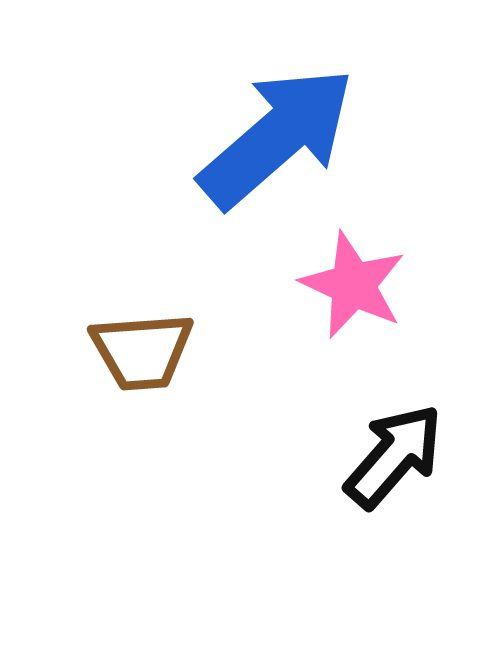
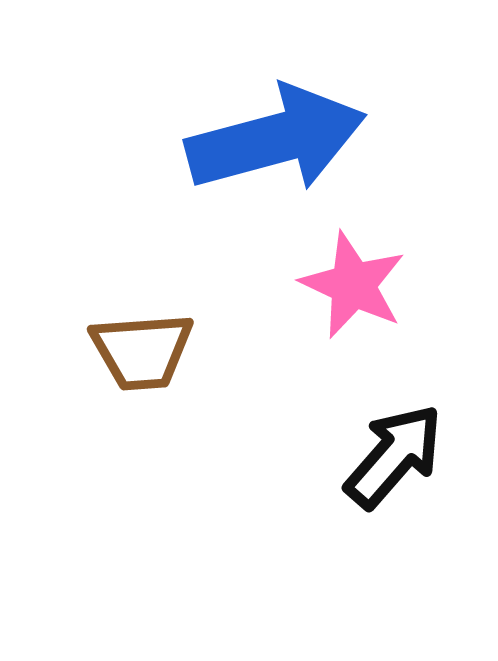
blue arrow: moved 1 px left, 2 px down; rotated 26 degrees clockwise
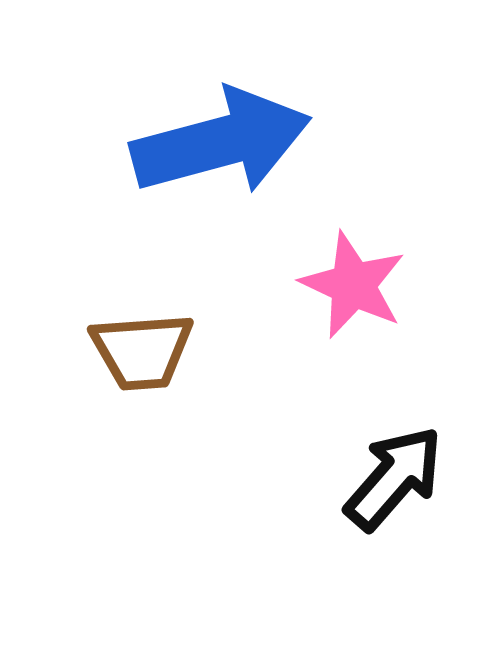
blue arrow: moved 55 px left, 3 px down
black arrow: moved 22 px down
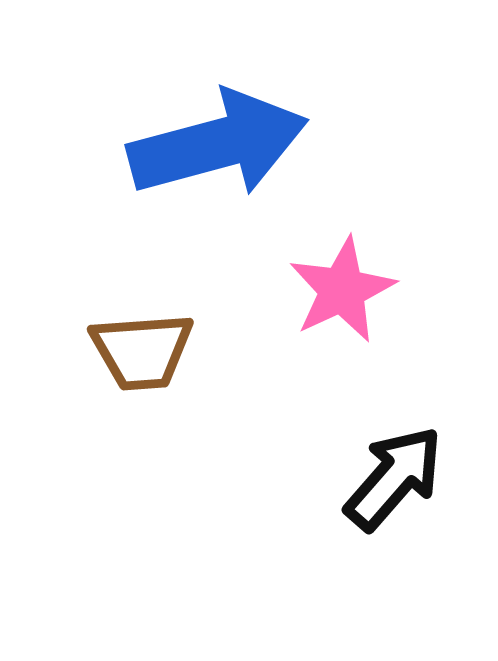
blue arrow: moved 3 px left, 2 px down
pink star: moved 11 px left, 5 px down; rotated 22 degrees clockwise
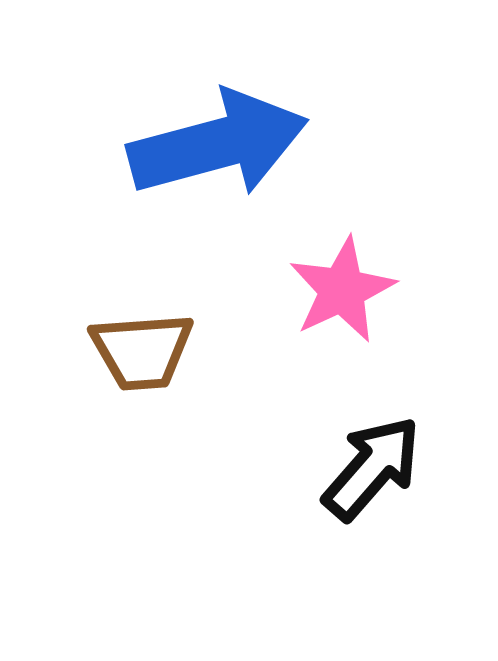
black arrow: moved 22 px left, 10 px up
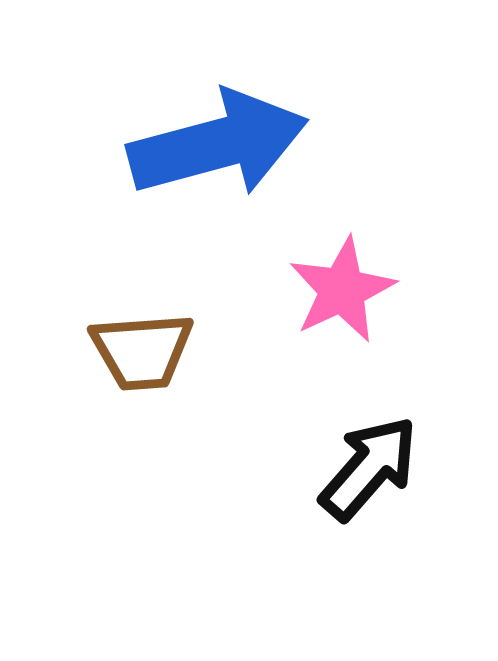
black arrow: moved 3 px left
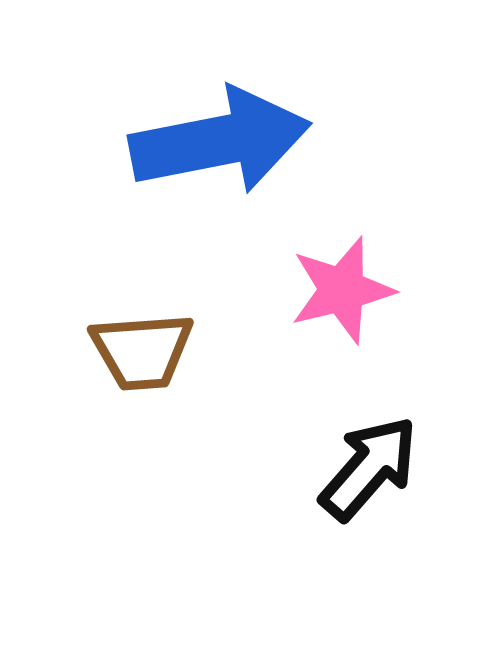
blue arrow: moved 2 px right, 3 px up; rotated 4 degrees clockwise
pink star: rotated 11 degrees clockwise
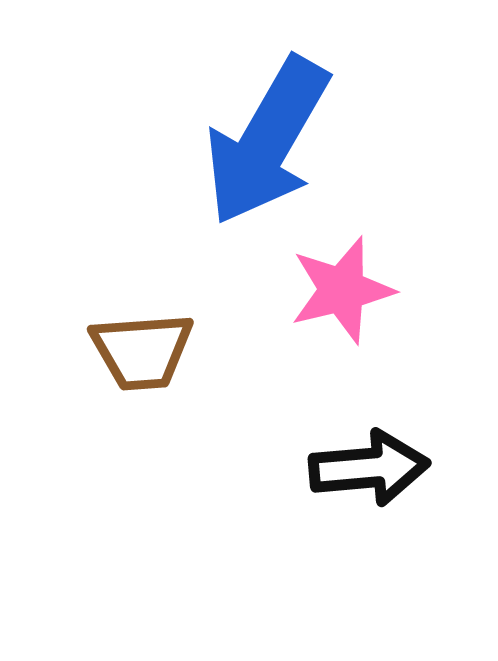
blue arrow: moved 47 px right; rotated 131 degrees clockwise
black arrow: rotated 44 degrees clockwise
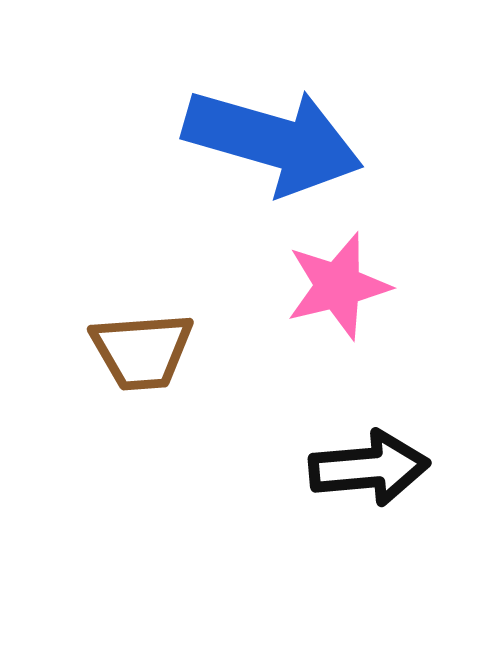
blue arrow: moved 6 px right; rotated 104 degrees counterclockwise
pink star: moved 4 px left, 4 px up
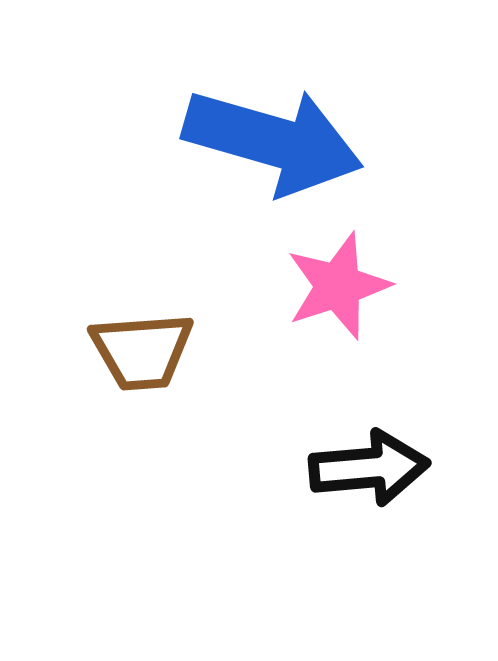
pink star: rotated 4 degrees counterclockwise
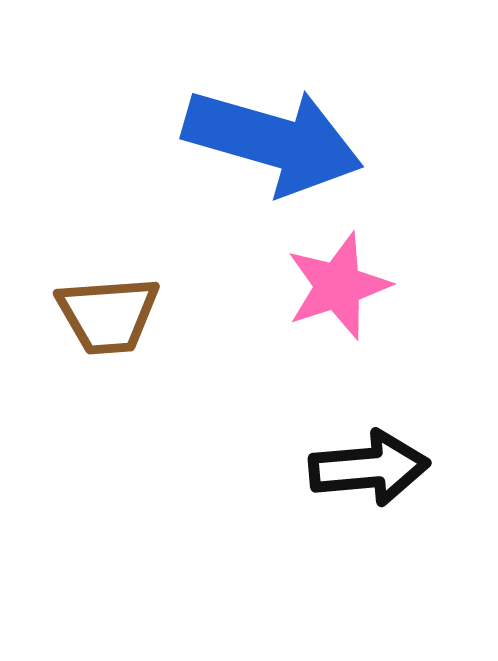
brown trapezoid: moved 34 px left, 36 px up
